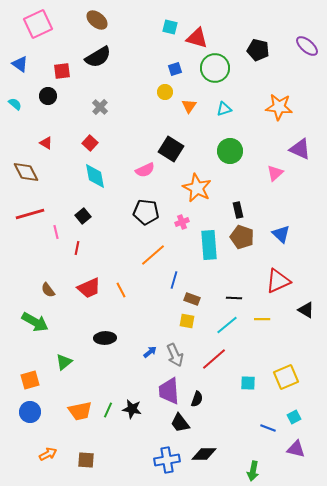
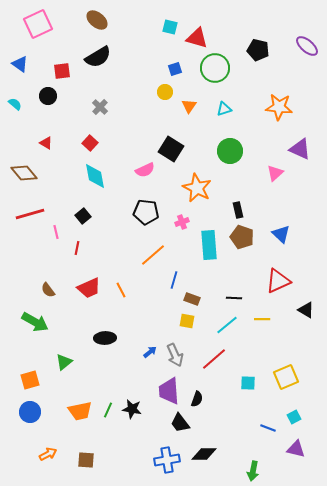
brown diamond at (26, 172): moved 2 px left, 1 px down; rotated 12 degrees counterclockwise
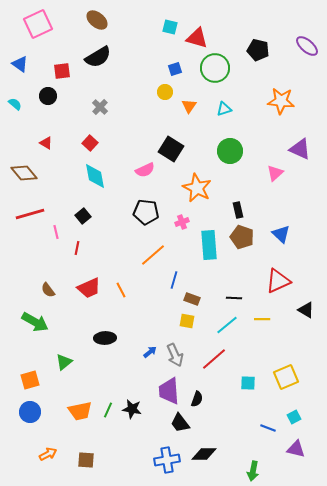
orange star at (279, 107): moved 2 px right, 6 px up
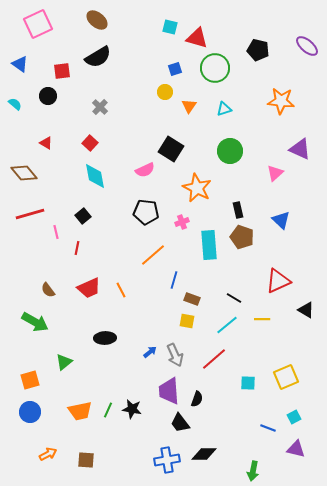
blue triangle at (281, 234): moved 14 px up
black line at (234, 298): rotated 28 degrees clockwise
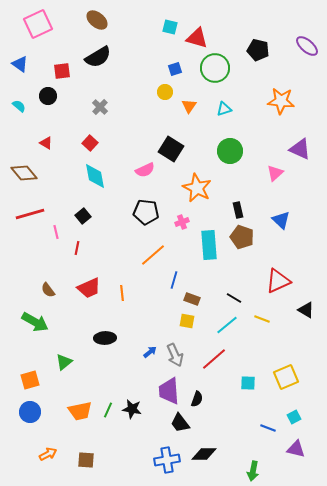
cyan semicircle at (15, 104): moved 4 px right, 2 px down
orange line at (121, 290): moved 1 px right, 3 px down; rotated 21 degrees clockwise
yellow line at (262, 319): rotated 21 degrees clockwise
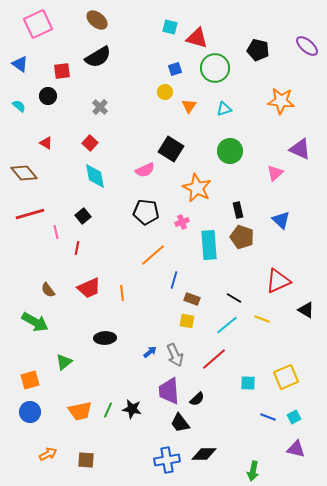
black semicircle at (197, 399): rotated 28 degrees clockwise
blue line at (268, 428): moved 11 px up
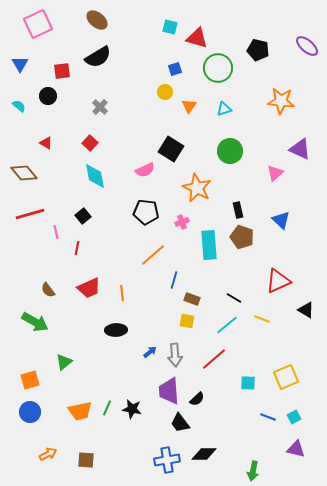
blue triangle at (20, 64): rotated 24 degrees clockwise
green circle at (215, 68): moved 3 px right
black ellipse at (105, 338): moved 11 px right, 8 px up
gray arrow at (175, 355): rotated 20 degrees clockwise
green line at (108, 410): moved 1 px left, 2 px up
